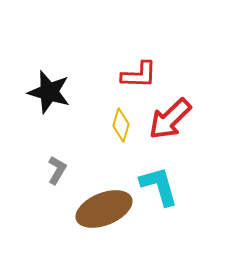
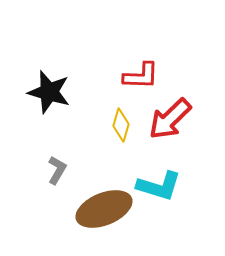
red L-shape: moved 2 px right, 1 px down
cyan L-shape: rotated 123 degrees clockwise
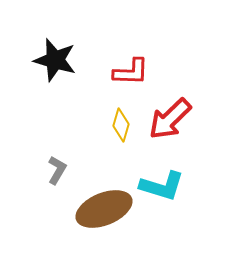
red L-shape: moved 10 px left, 4 px up
black star: moved 6 px right, 32 px up
cyan L-shape: moved 3 px right
